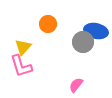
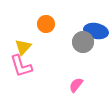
orange circle: moved 2 px left
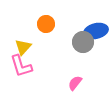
blue ellipse: rotated 25 degrees counterclockwise
pink semicircle: moved 1 px left, 2 px up
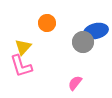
orange circle: moved 1 px right, 1 px up
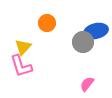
pink semicircle: moved 12 px right, 1 px down
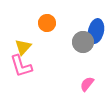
blue ellipse: rotated 65 degrees counterclockwise
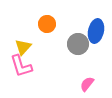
orange circle: moved 1 px down
gray circle: moved 5 px left, 2 px down
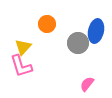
gray circle: moved 1 px up
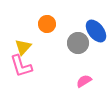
blue ellipse: rotated 50 degrees counterclockwise
pink semicircle: moved 3 px left, 3 px up; rotated 21 degrees clockwise
